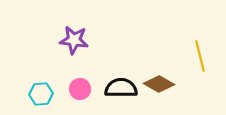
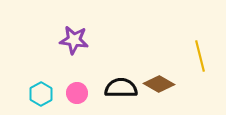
pink circle: moved 3 px left, 4 px down
cyan hexagon: rotated 25 degrees counterclockwise
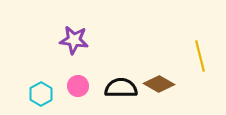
pink circle: moved 1 px right, 7 px up
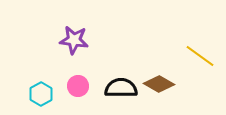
yellow line: rotated 40 degrees counterclockwise
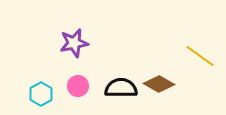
purple star: moved 3 px down; rotated 20 degrees counterclockwise
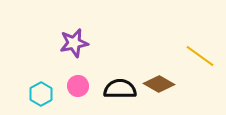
black semicircle: moved 1 px left, 1 px down
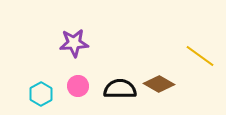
purple star: rotated 8 degrees clockwise
